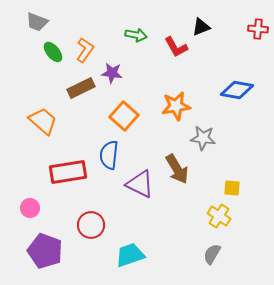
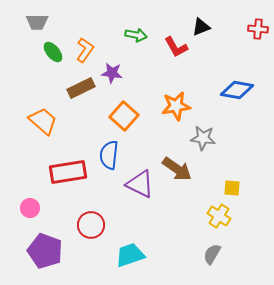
gray trapezoid: rotated 20 degrees counterclockwise
brown arrow: rotated 24 degrees counterclockwise
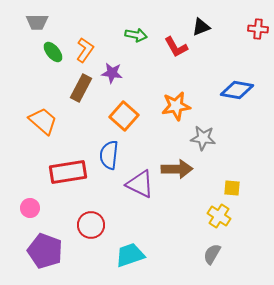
brown rectangle: rotated 36 degrees counterclockwise
brown arrow: rotated 36 degrees counterclockwise
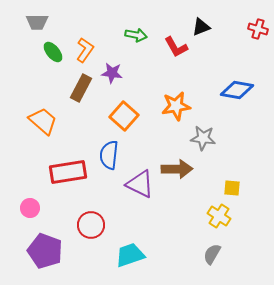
red cross: rotated 12 degrees clockwise
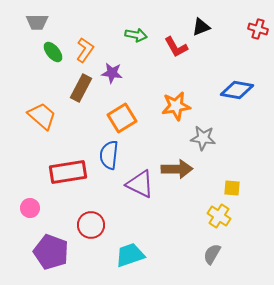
orange square: moved 2 px left, 2 px down; rotated 16 degrees clockwise
orange trapezoid: moved 1 px left, 5 px up
purple pentagon: moved 6 px right, 1 px down
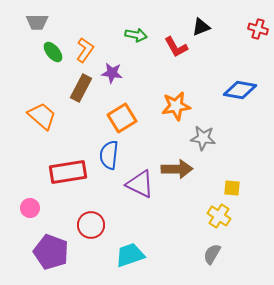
blue diamond: moved 3 px right
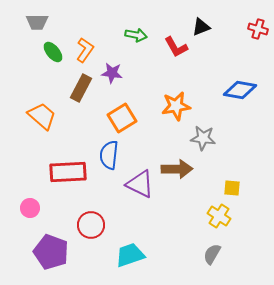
red rectangle: rotated 6 degrees clockwise
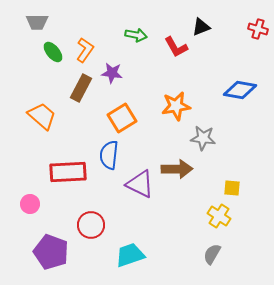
pink circle: moved 4 px up
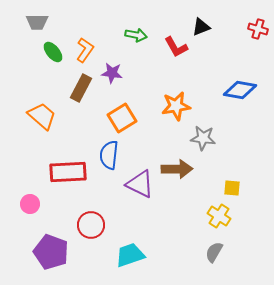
gray semicircle: moved 2 px right, 2 px up
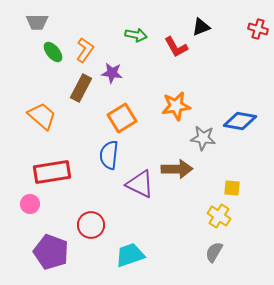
blue diamond: moved 31 px down
red rectangle: moved 16 px left; rotated 6 degrees counterclockwise
